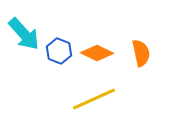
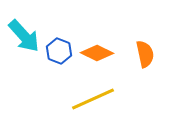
cyan arrow: moved 2 px down
orange semicircle: moved 4 px right, 1 px down
yellow line: moved 1 px left
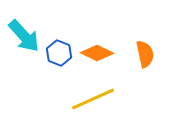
blue hexagon: moved 2 px down
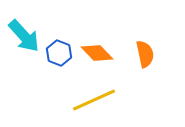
orange diamond: rotated 20 degrees clockwise
yellow line: moved 1 px right, 1 px down
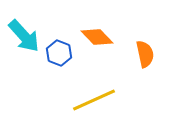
orange diamond: moved 16 px up
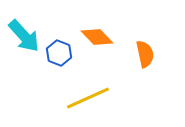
yellow line: moved 6 px left, 2 px up
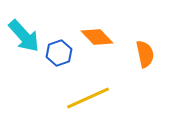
blue hexagon: rotated 20 degrees clockwise
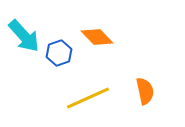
orange semicircle: moved 37 px down
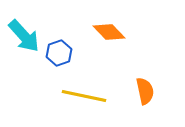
orange diamond: moved 12 px right, 5 px up
yellow line: moved 4 px left, 2 px up; rotated 36 degrees clockwise
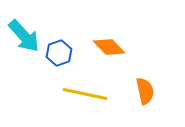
orange diamond: moved 15 px down
yellow line: moved 1 px right, 2 px up
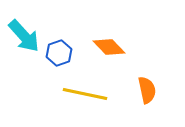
orange semicircle: moved 2 px right, 1 px up
